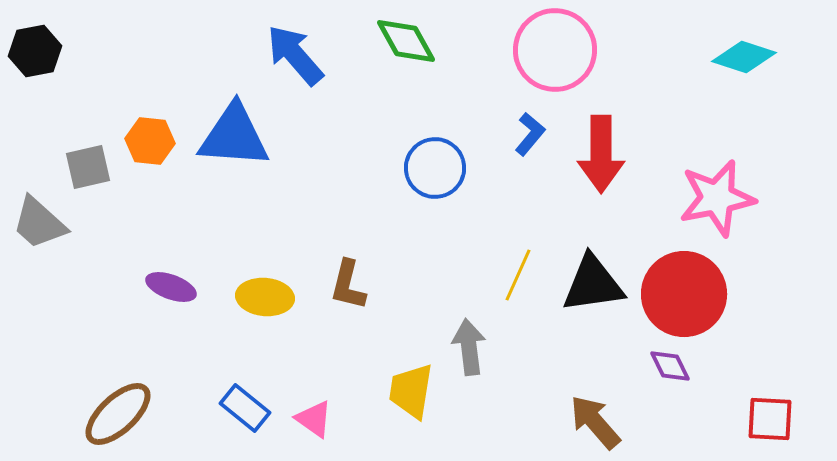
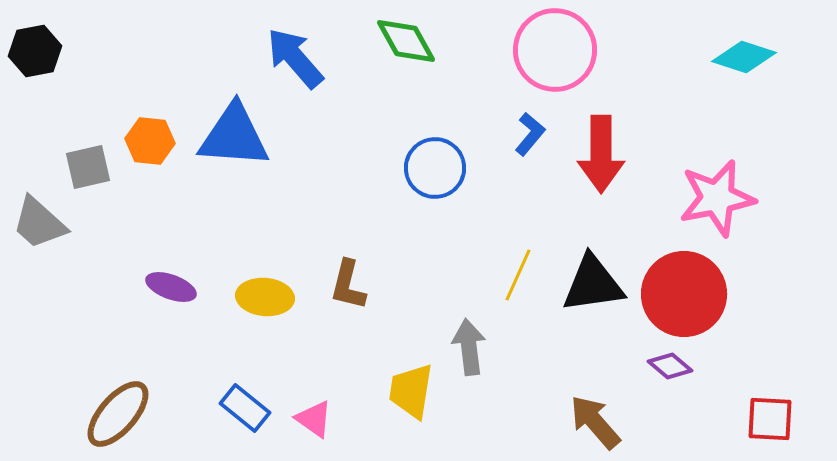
blue arrow: moved 3 px down
purple diamond: rotated 24 degrees counterclockwise
brown ellipse: rotated 6 degrees counterclockwise
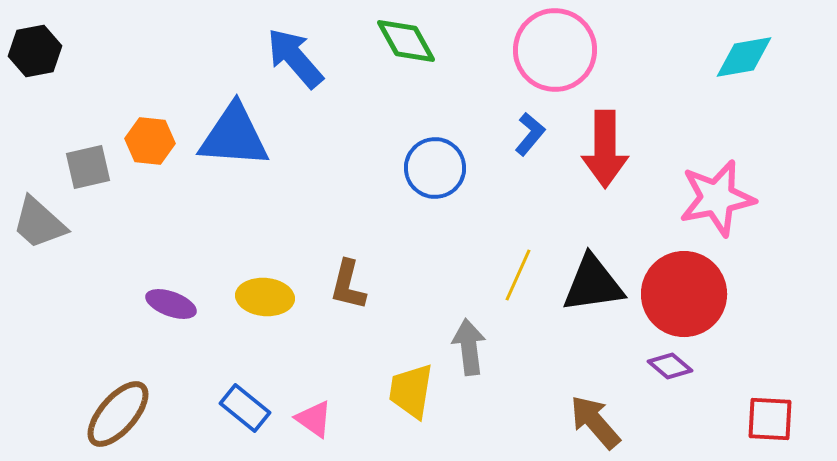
cyan diamond: rotated 28 degrees counterclockwise
red arrow: moved 4 px right, 5 px up
purple ellipse: moved 17 px down
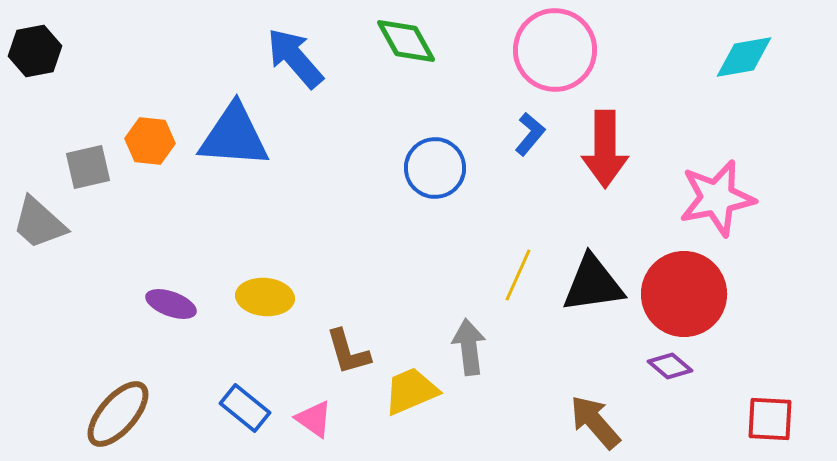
brown L-shape: moved 67 px down; rotated 30 degrees counterclockwise
yellow trapezoid: rotated 58 degrees clockwise
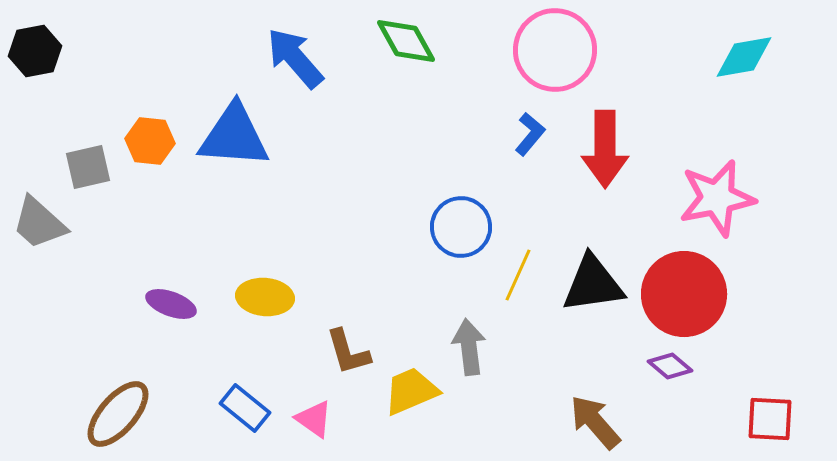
blue circle: moved 26 px right, 59 px down
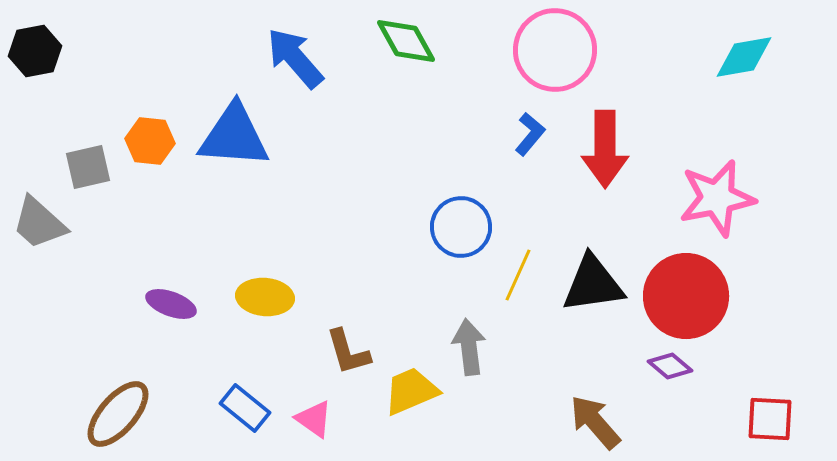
red circle: moved 2 px right, 2 px down
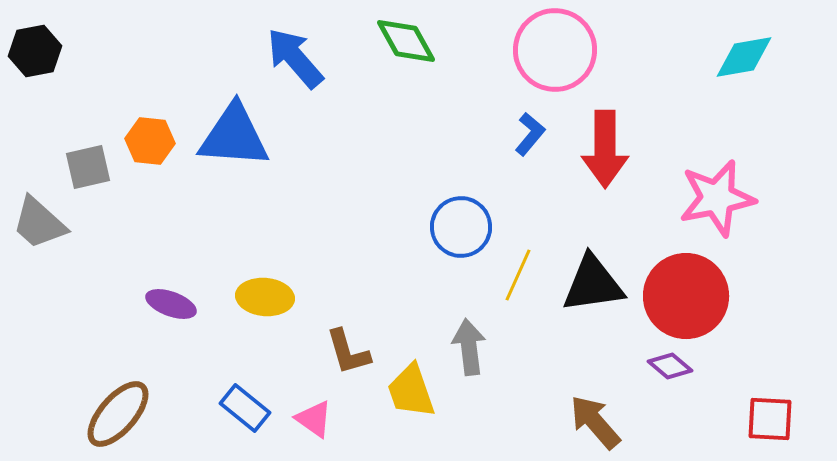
yellow trapezoid: rotated 86 degrees counterclockwise
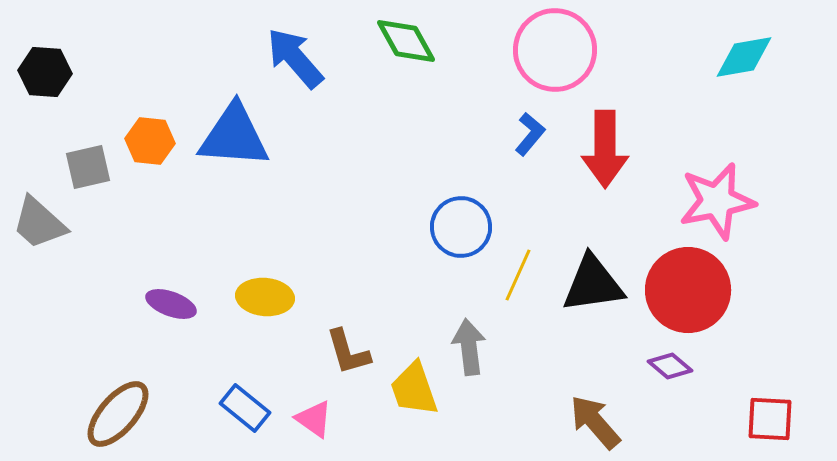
black hexagon: moved 10 px right, 21 px down; rotated 15 degrees clockwise
pink star: moved 3 px down
red circle: moved 2 px right, 6 px up
yellow trapezoid: moved 3 px right, 2 px up
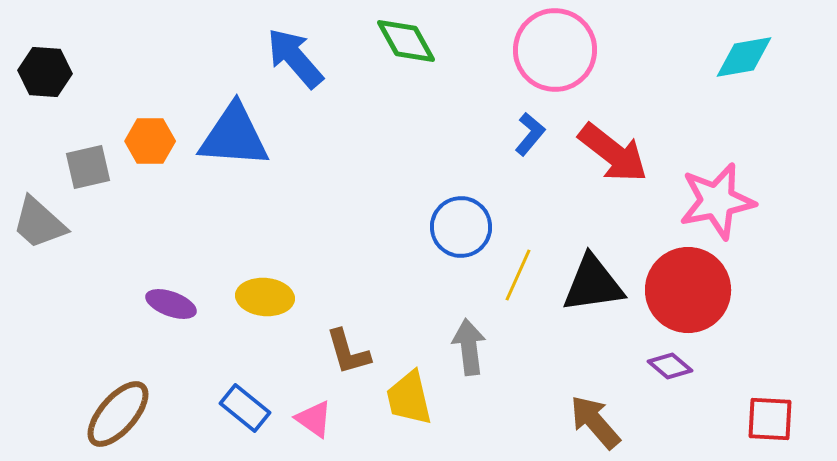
orange hexagon: rotated 6 degrees counterclockwise
red arrow: moved 8 px right, 4 px down; rotated 52 degrees counterclockwise
yellow trapezoid: moved 5 px left, 9 px down; rotated 6 degrees clockwise
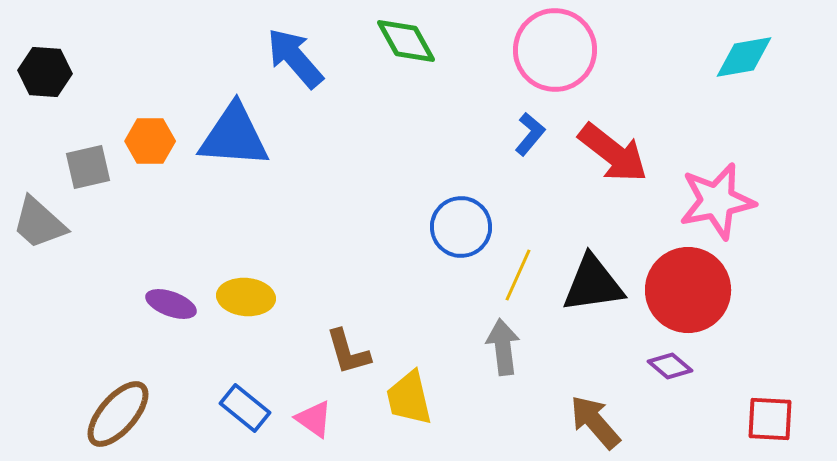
yellow ellipse: moved 19 px left
gray arrow: moved 34 px right
